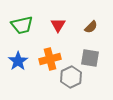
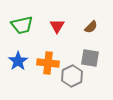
red triangle: moved 1 px left, 1 px down
orange cross: moved 2 px left, 4 px down; rotated 20 degrees clockwise
gray hexagon: moved 1 px right, 1 px up
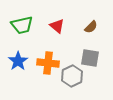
red triangle: rotated 21 degrees counterclockwise
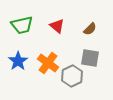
brown semicircle: moved 1 px left, 2 px down
orange cross: rotated 30 degrees clockwise
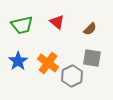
red triangle: moved 4 px up
gray square: moved 2 px right
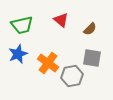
red triangle: moved 4 px right, 2 px up
blue star: moved 7 px up; rotated 12 degrees clockwise
gray hexagon: rotated 15 degrees clockwise
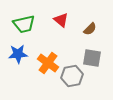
green trapezoid: moved 2 px right, 1 px up
blue star: rotated 18 degrees clockwise
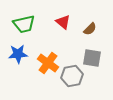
red triangle: moved 2 px right, 2 px down
